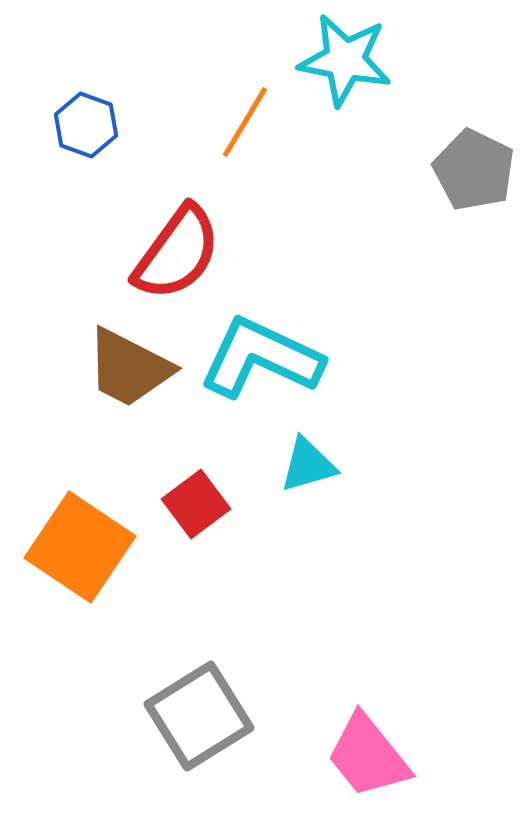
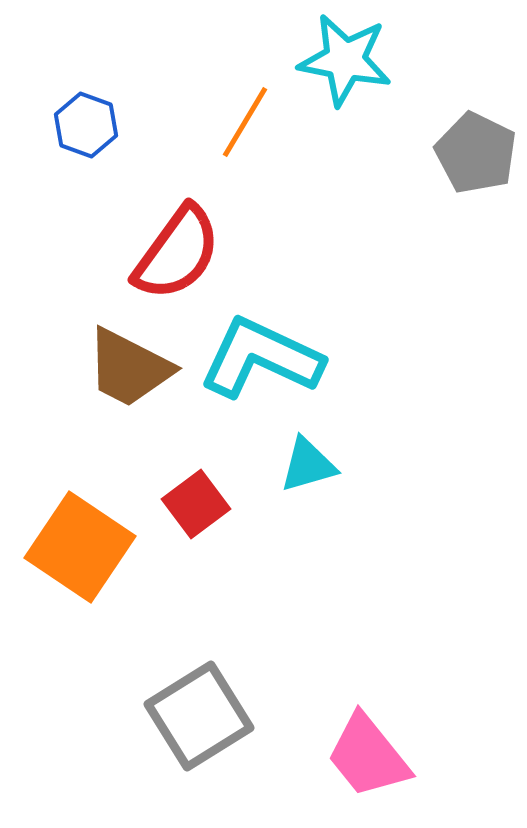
gray pentagon: moved 2 px right, 17 px up
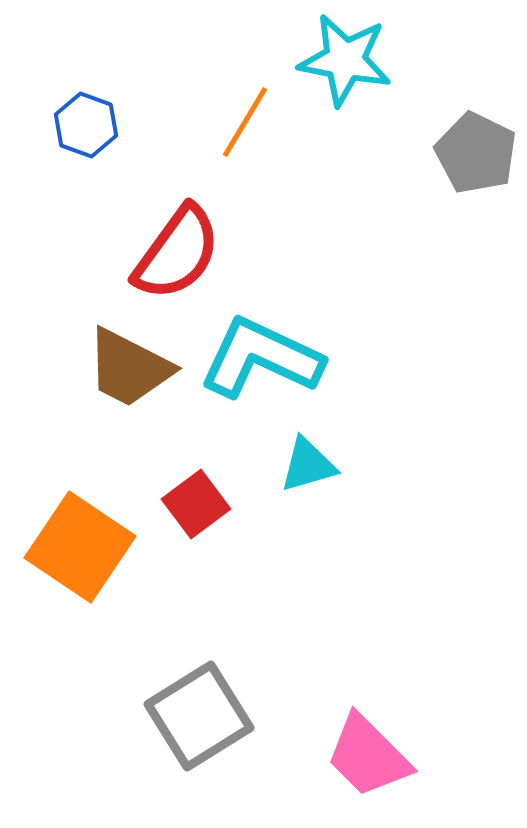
pink trapezoid: rotated 6 degrees counterclockwise
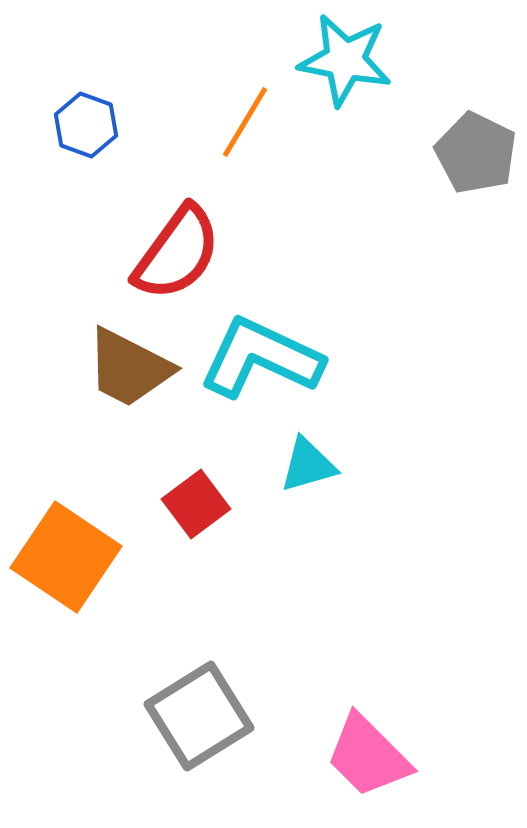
orange square: moved 14 px left, 10 px down
